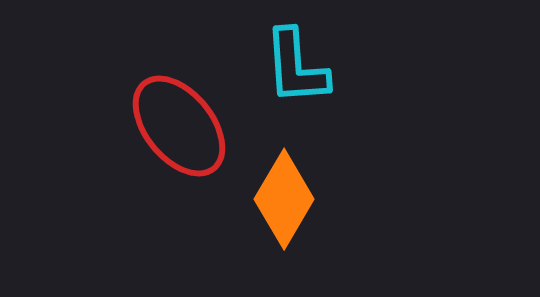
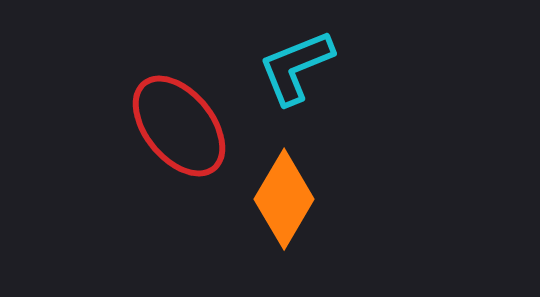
cyan L-shape: rotated 72 degrees clockwise
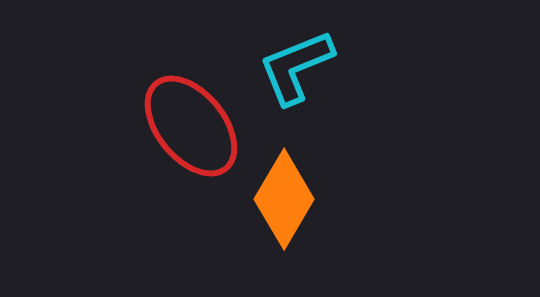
red ellipse: moved 12 px right
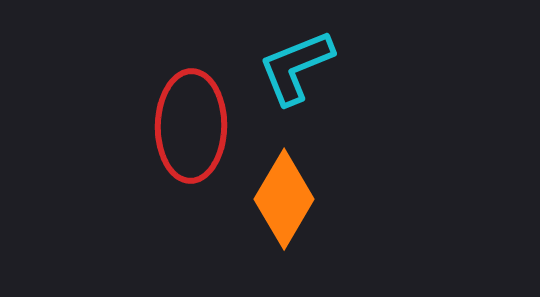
red ellipse: rotated 40 degrees clockwise
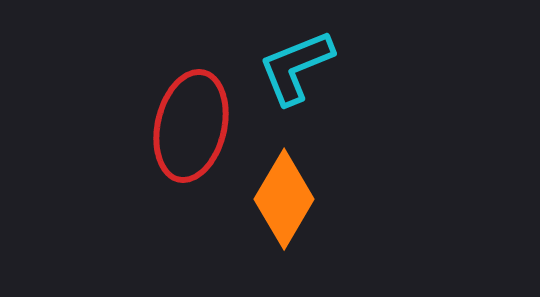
red ellipse: rotated 12 degrees clockwise
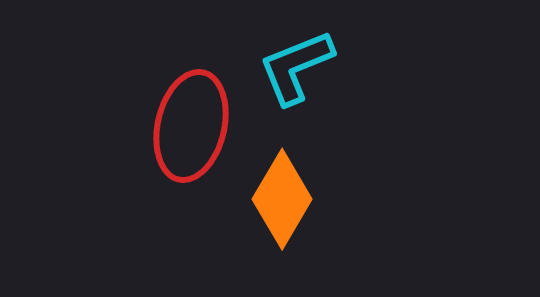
orange diamond: moved 2 px left
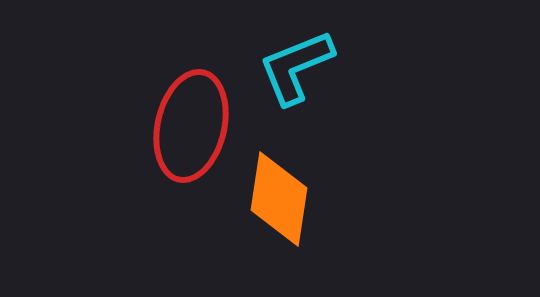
orange diamond: moved 3 px left; rotated 22 degrees counterclockwise
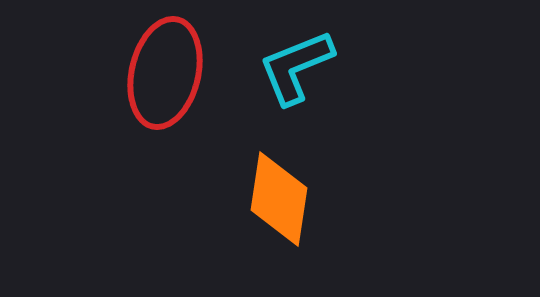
red ellipse: moved 26 px left, 53 px up
